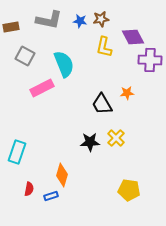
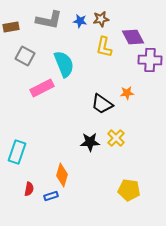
black trapezoid: rotated 25 degrees counterclockwise
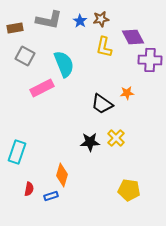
blue star: rotated 24 degrees clockwise
brown rectangle: moved 4 px right, 1 px down
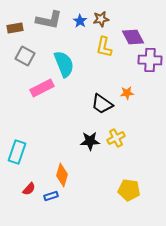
yellow cross: rotated 18 degrees clockwise
black star: moved 1 px up
red semicircle: rotated 32 degrees clockwise
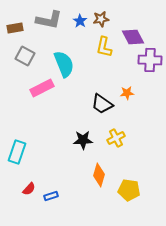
black star: moved 7 px left, 1 px up
orange diamond: moved 37 px right
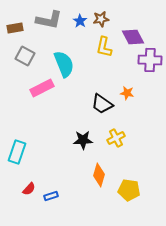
orange star: rotated 16 degrees clockwise
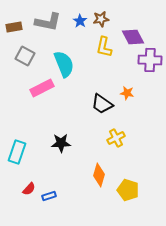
gray L-shape: moved 1 px left, 2 px down
brown rectangle: moved 1 px left, 1 px up
black star: moved 22 px left, 3 px down
yellow pentagon: moved 1 px left; rotated 10 degrees clockwise
blue rectangle: moved 2 px left
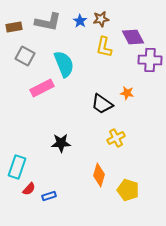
cyan rectangle: moved 15 px down
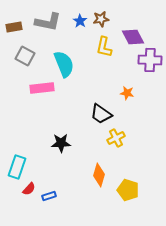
pink rectangle: rotated 20 degrees clockwise
black trapezoid: moved 1 px left, 10 px down
